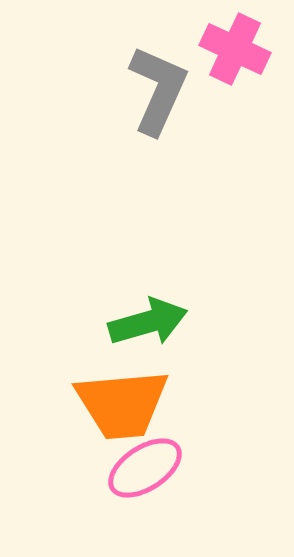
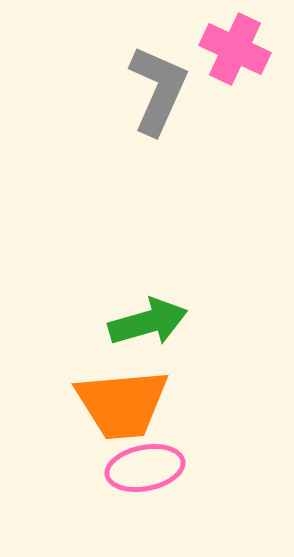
pink ellipse: rotated 22 degrees clockwise
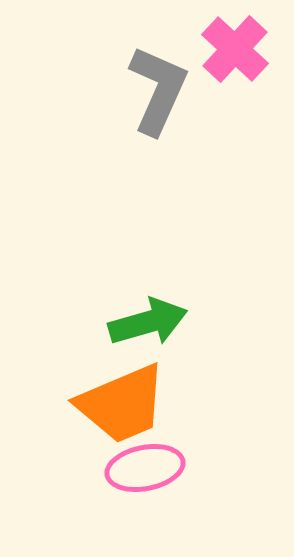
pink cross: rotated 18 degrees clockwise
orange trapezoid: rotated 18 degrees counterclockwise
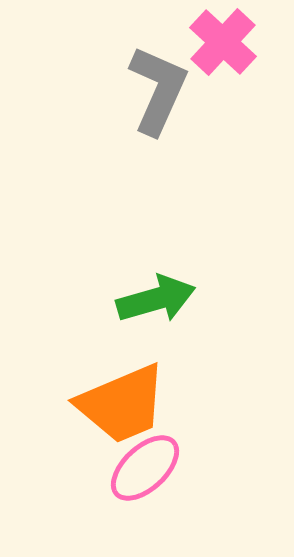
pink cross: moved 12 px left, 7 px up
green arrow: moved 8 px right, 23 px up
pink ellipse: rotated 32 degrees counterclockwise
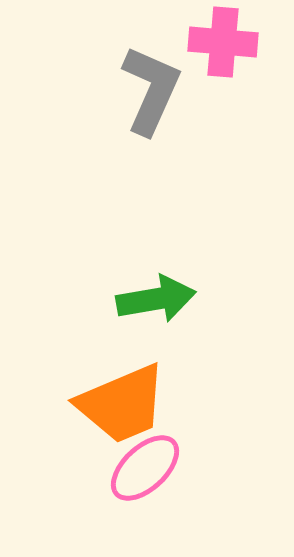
pink cross: rotated 38 degrees counterclockwise
gray L-shape: moved 7 px left
green arrow: rotated 6 degrees clockwise
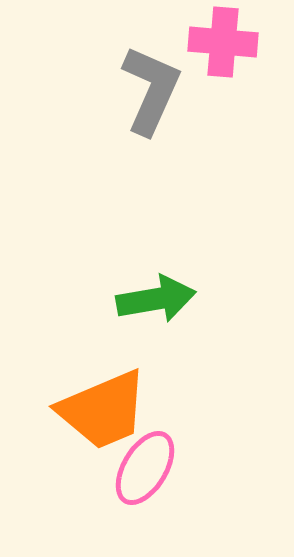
orange trapezoid: moved 19 px left, 6 px down
pink ellipse: rotated 16 degrees counterclockwise
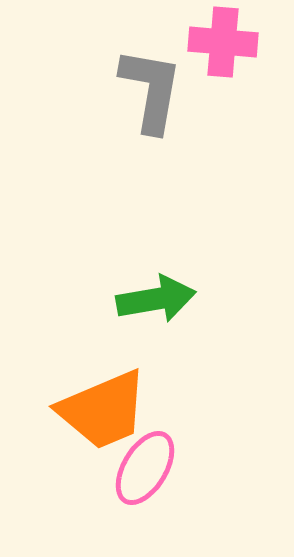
gray L-shape: rotated 14 degrees counterclockwise
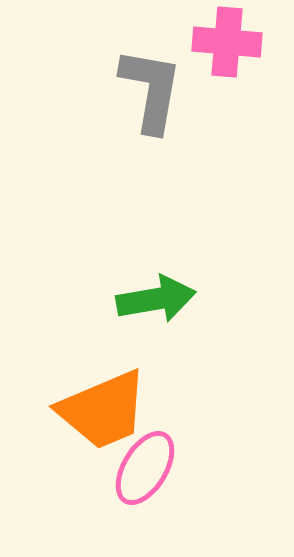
pink cross: moved 4 px right
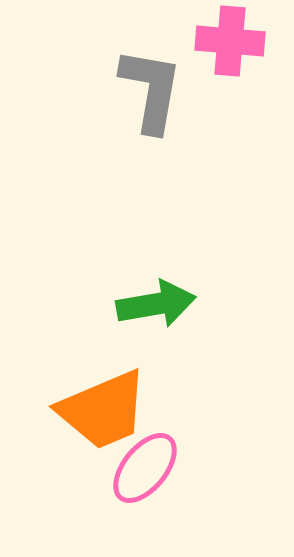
pink cross: moved 3 px right, 1 px up
green arrow: moved 5 px down
pink ellipse: rotated 8 degrees clockwise
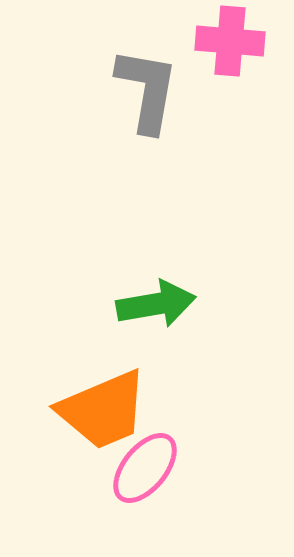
gray L-shape: moved 4 px left
